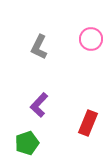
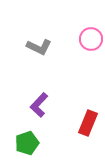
gray L-shape: rotated 90 degrees counterclockwise
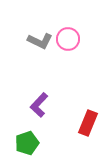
pink circle: moved 23 px left
gray L-shape: moved 1 px right, 6 px up
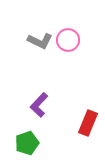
pink circle: moved 1 px down
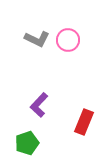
gray L-shape: moved 3 px left, 2 px up
red rectangle: moved 4 px left, 1 px up
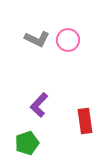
red rectangle: moved 1 px right, 1 px up; rotated 30 degrees counterclockwise
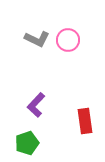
purple L-shape: moved 3 px left
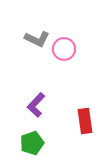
pink circle: moved 4 px left, 9 px down
green pentagon: moved 5 px right
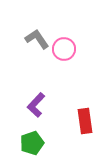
gray L-shape: rotated 150 degrees counterclockwise
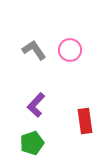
gray L-shape: moved 3 px left, 11 px down
pink circle: moved 6 px right, 1 px down
